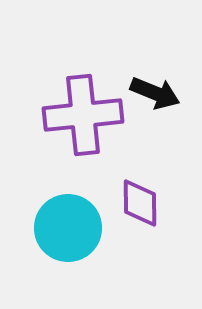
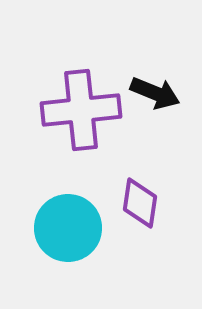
purple cross: moved 2 px left, 5 px up
purple diamond: rotated 9 degrees clockwise
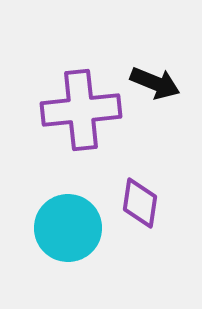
black arrow: moved 10 px up
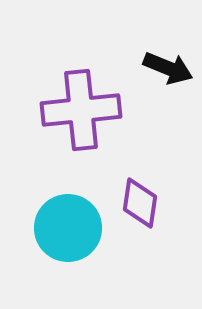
black arrow: moved 13 px right, 15 px up
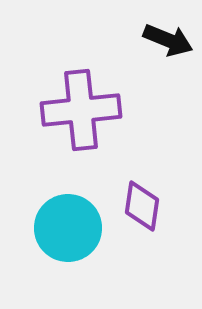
black arrow: moved 28 px up
purple diamond: moved 2 px right, 3 px down
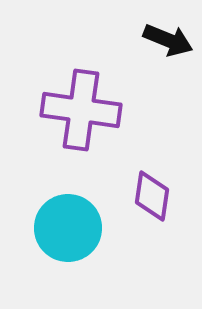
purple cross: rotated 14 degrees clockwise
purple diamond: moved 10 px right, 10 px up
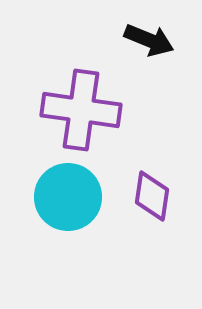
black arrow: moved 19 px left
cyan circle: moved 31 px up
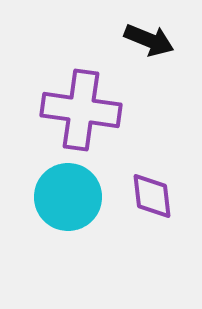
purple diamond: rotated 15 degrees counterclockwise
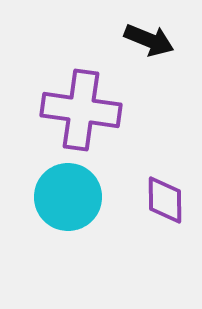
purple diamond: moved 13 px right, 4 px down; rotated 6 degrees clockwise
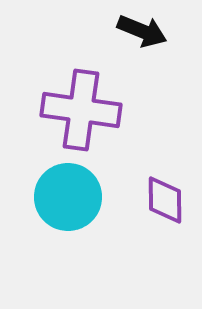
black arrow: moved 7 px left, 9 px up
